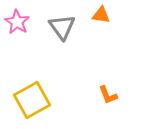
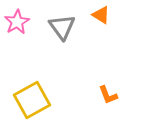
orange triangle: rotated 24 degrees clockwise
pink star: rotated 10 degrees clockwise
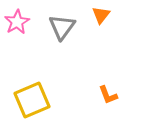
orange triangle: rotated 36 degrees clockwise
gray triangle: rotated 12 degrees clockwise
yellow square: rotated 6 degrees clockwise
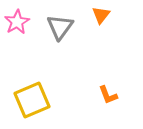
gray triangle: moved 2 px left
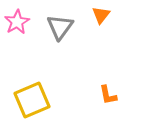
orange L-shape: rotated 10 degrees clockwise
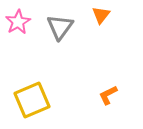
pink star: moved 1 px right
orange L-shape: rotated 75 degrees clockwise
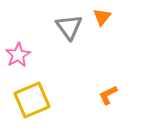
orange triangle: moved 1 px right, 2 px down
pink star: moved 33 px down
gray triangle: moved 9 px right; rotated 12 degrees counterclockwise
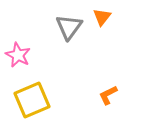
gray triangle: rotated 12 degrees clockwise
pink star: rotated 15 degrees counterclockwise
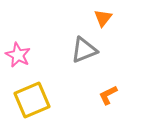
orange triangle: moved 1 px right, 1 px down
gray triangle: moved 15 px right, 23 px down; rotated 32 degrees clockwise
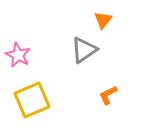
orange triangle: moved 2 px down
gray triangle: rotated 12 degrees counterclockwise
